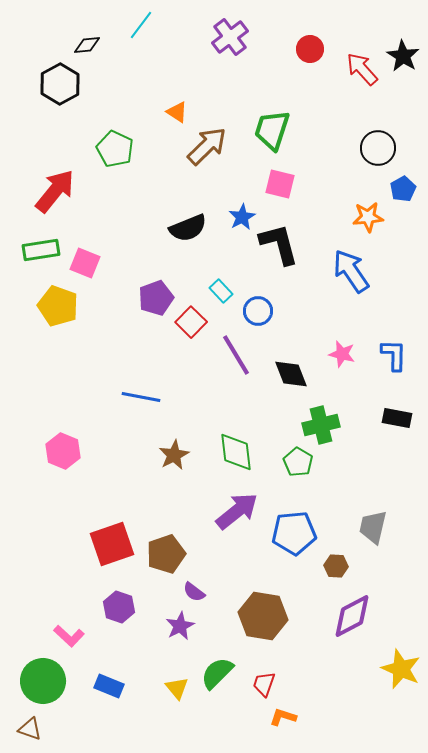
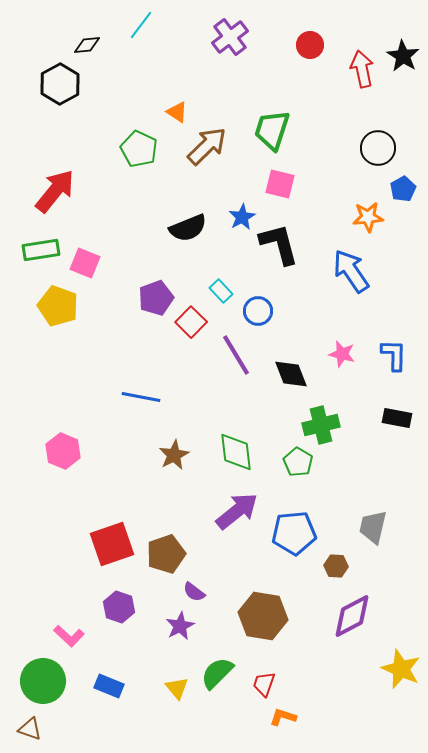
red circle at (310, 49): moved 4 px up
red arrow at (362, 69): rotated 30 degrees clockwise
green pentagon at (115, 149): moved 24 px right
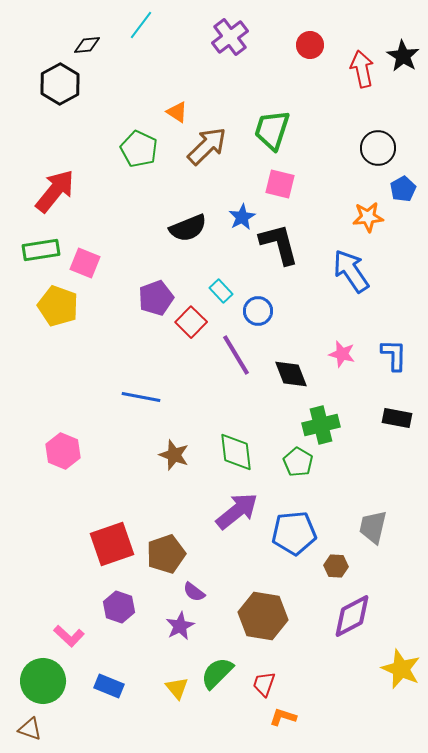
brown star at (174, 455): rotated 24 degrees counterclockwise
